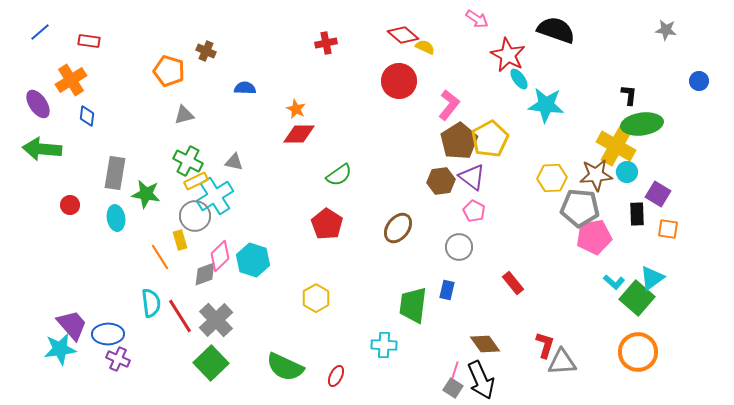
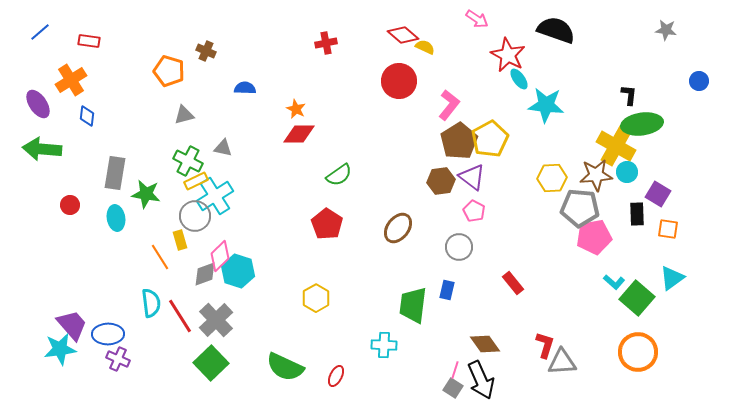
gray triangle at (234, 162): moved 11 px left, 14 px up
cyan hexagon at (253, 260): moved 15 px left, 11 px down
cyan triangle at (652, 278): moved 20 px right
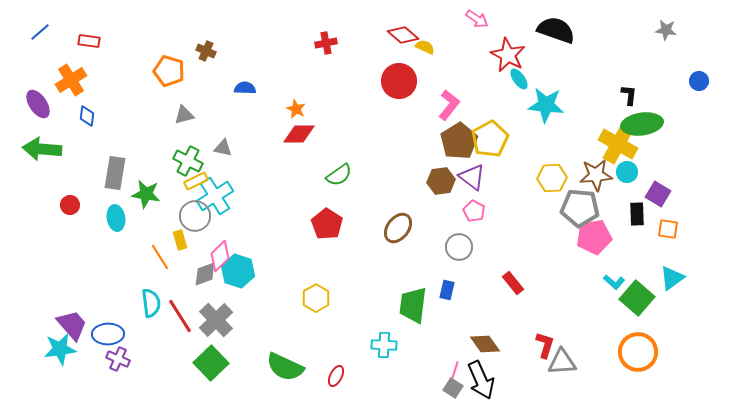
yellow cross at (616, 146): moved 2 px right, 2 px up
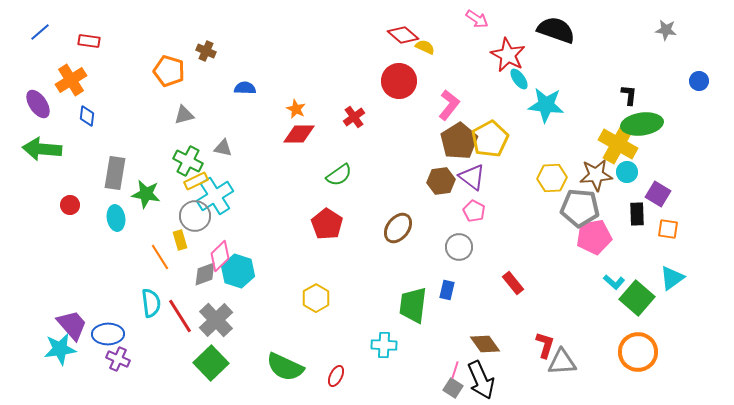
red cross at (326, 43): moved 28 px right, 74 px down; rotated 25 degrees counterclockwise
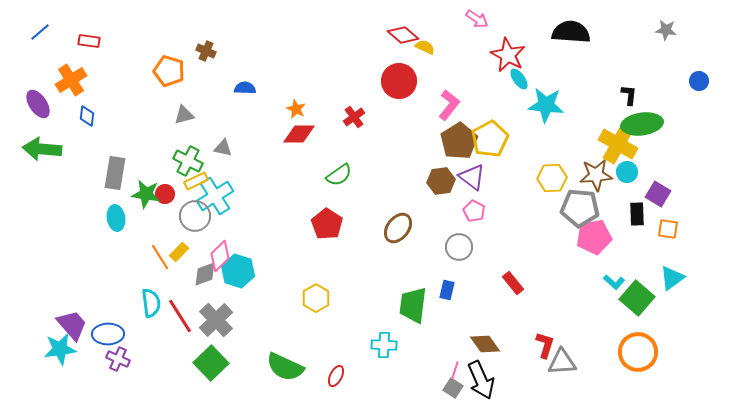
black semicircle at (556, 30): moved 15 px right, 2 px down; rotated 15 degrees counterclockwise
red circle at (70, 205): moved 95 px right, 11 px up
yellow rectangle at (180, 240): moved 1 px left, 12 px down; rotated 60 degrees clockwise
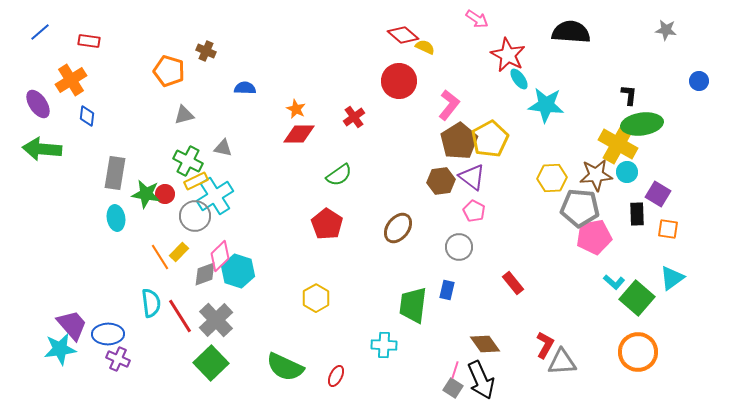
red L-shape at (545, 345): rotated 12 degrees clockwise
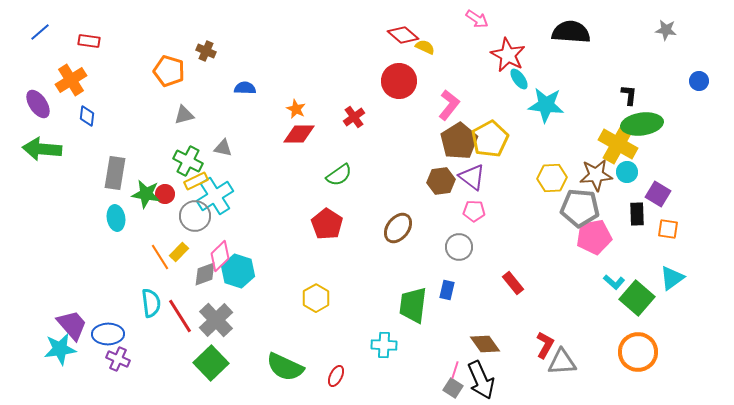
pink pentagon at (474, 211): rotated 25 degrees counterclockwise
